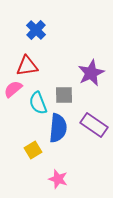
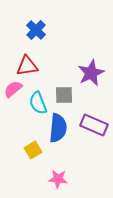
purple rectangle: rotated 12 degrees counterclockwise
pink star: rotated 12 degrees counterclockwise
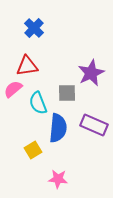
blue cross: moved 2 px left, 2 px up
gray square: moved 3 px right, 2 px up
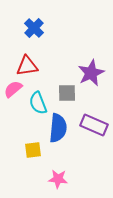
yellow square: rotated 24 degrees clockwise
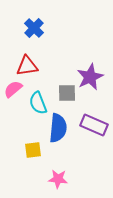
purple star: moved 1 px left, 4 px down
